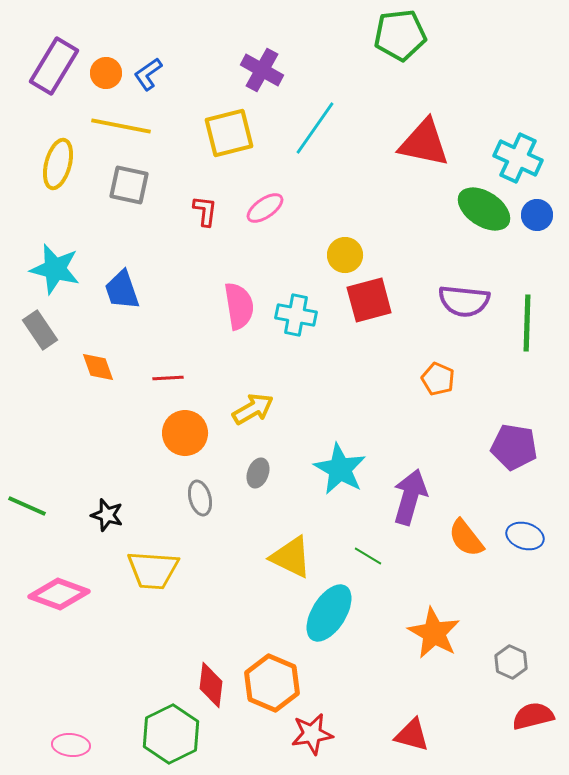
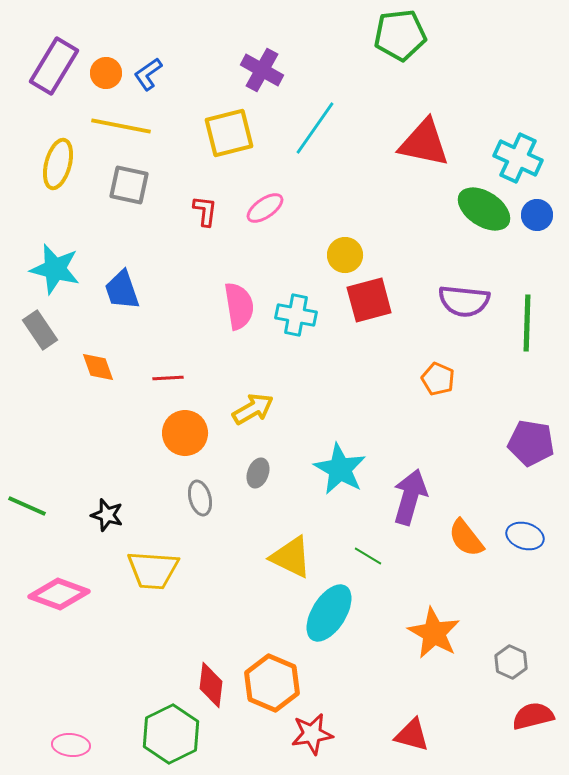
purple pentagon at (514, 447): moved 17 px right, 4 px up
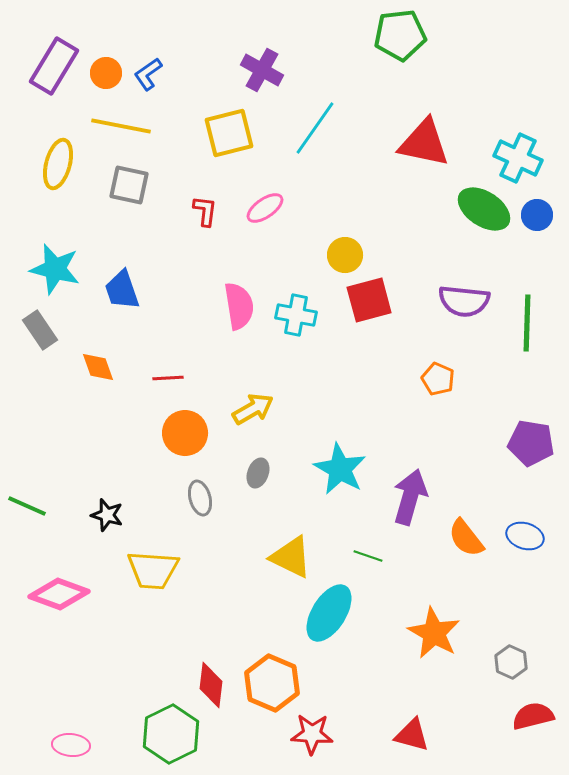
green line at (368, 556): rotated 12 degrees counterclockwise
red star at (312, 734): rotated 12 degrees clockwise
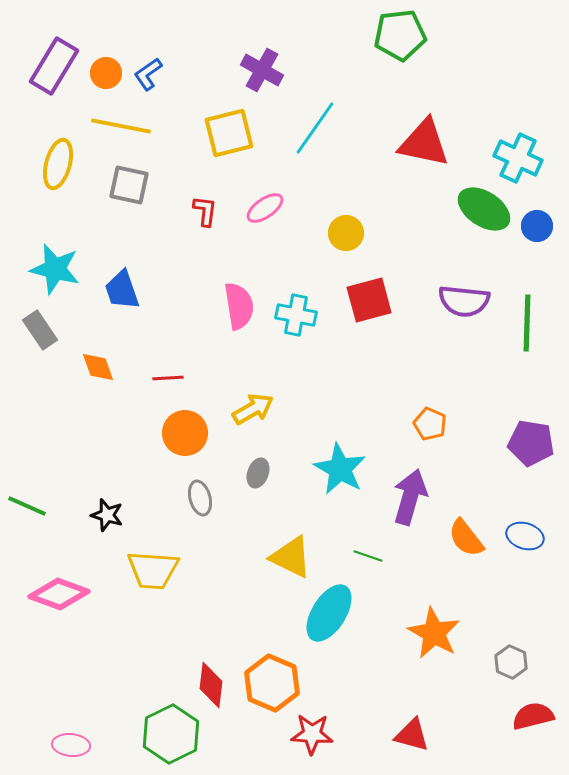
blue circle at (537, 215): moved 11 px down
yellow circle at (345, 255): moved 1 px right, 22 px up
orange pentagon at (438, 379): moved 8 px left, 45 px down
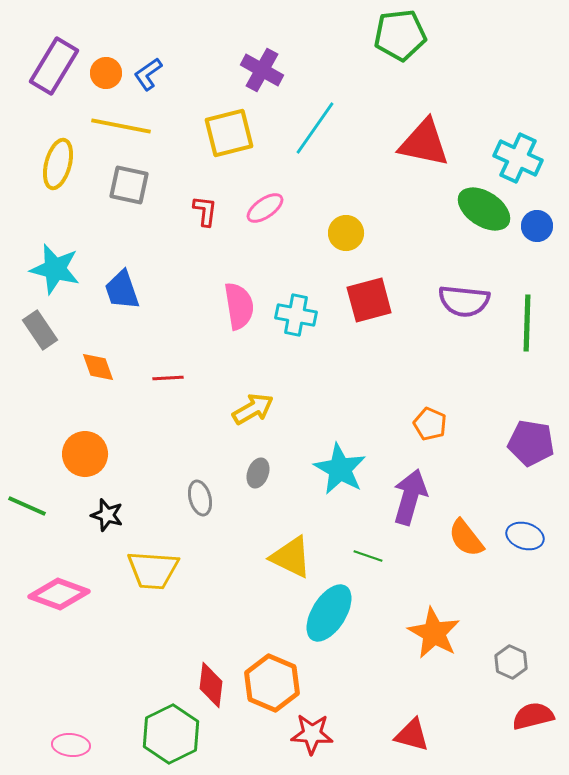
orange circle at (185, 433): moved 100 px left, 21 px down
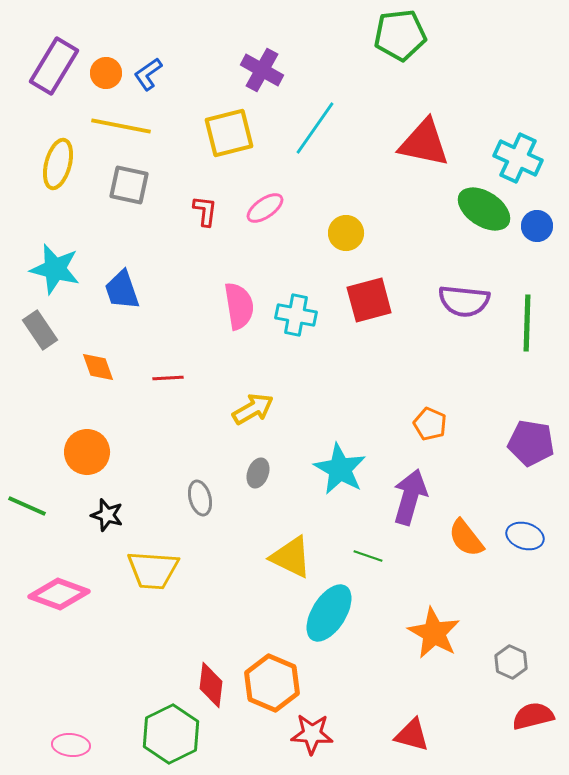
orange circle at (85, 454): moved 2 px right, 2 px up
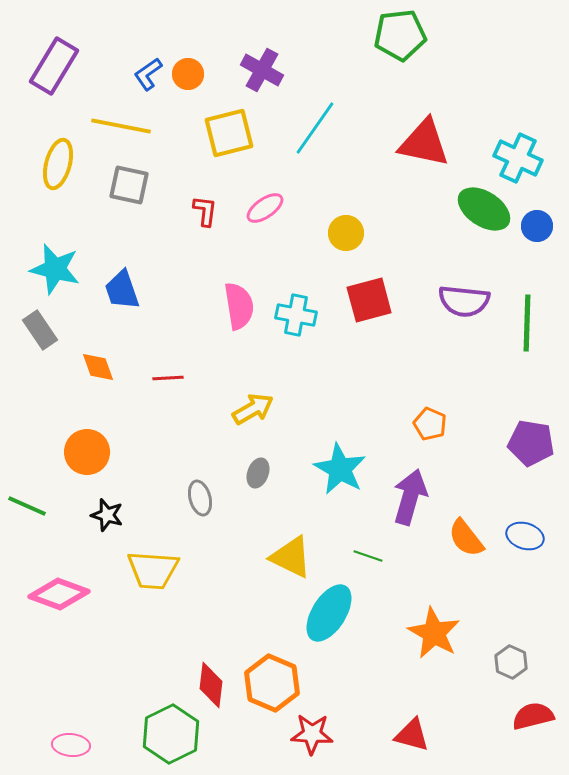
orange circle at (106, 73): moved 82 px right, 1 px down
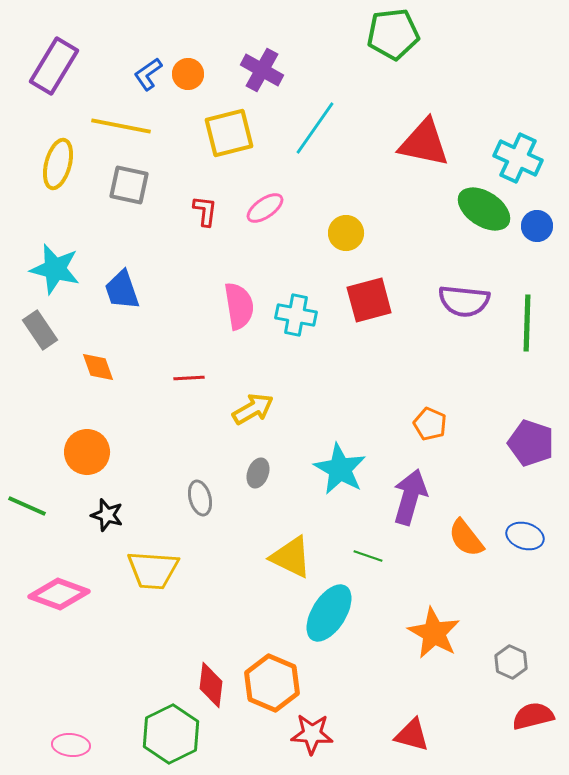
green pentagon at (400, 35): moved 7 px left, 1 px up
red line at (168, 378): moved 21 px right
purple pentagon at (531, 443): rotated 9 degrees clockwise
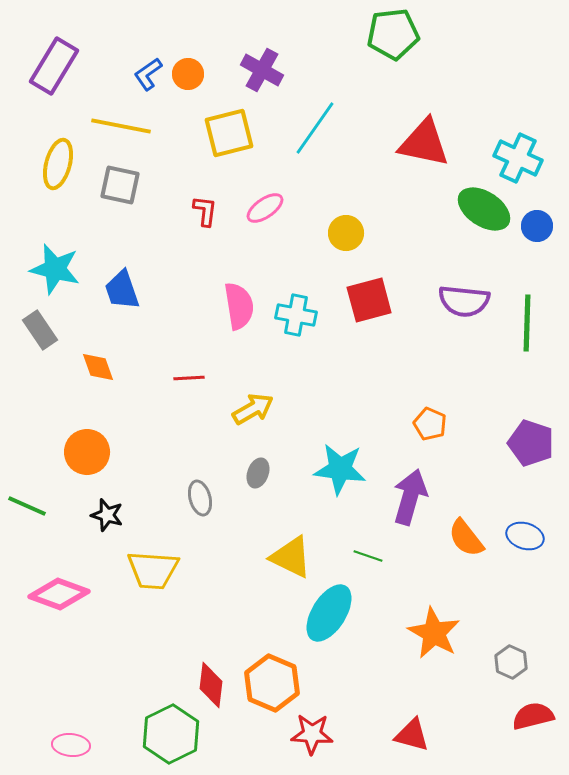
gray square at (129, 185): moved 9 px left
cyan star at (340, 469): rotated 22 degrees counterclockwise
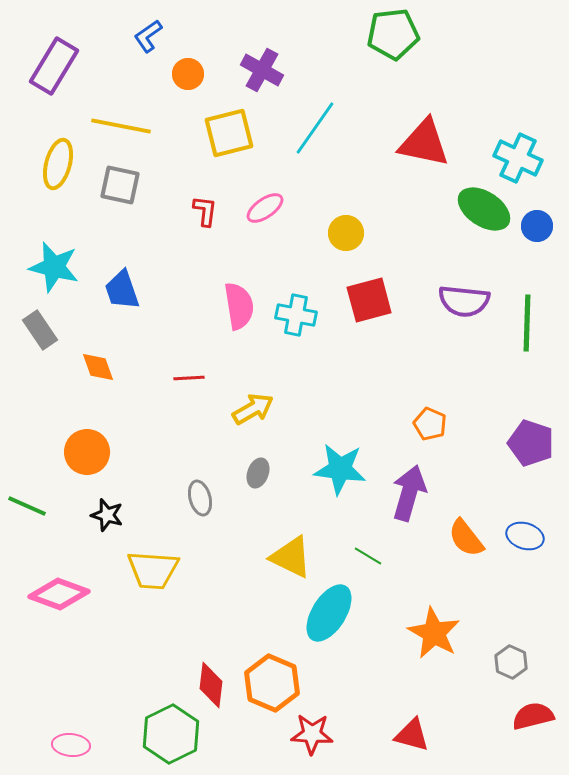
blue L-shape at (148, 74): moved 38 px up
cyan star at (55, 269): moved 1 px left, 2 px up
purple arrow at (410, 497): moved 1 px left, 4 px up
green line at (368, 556): rotated 12 degrees clockwise
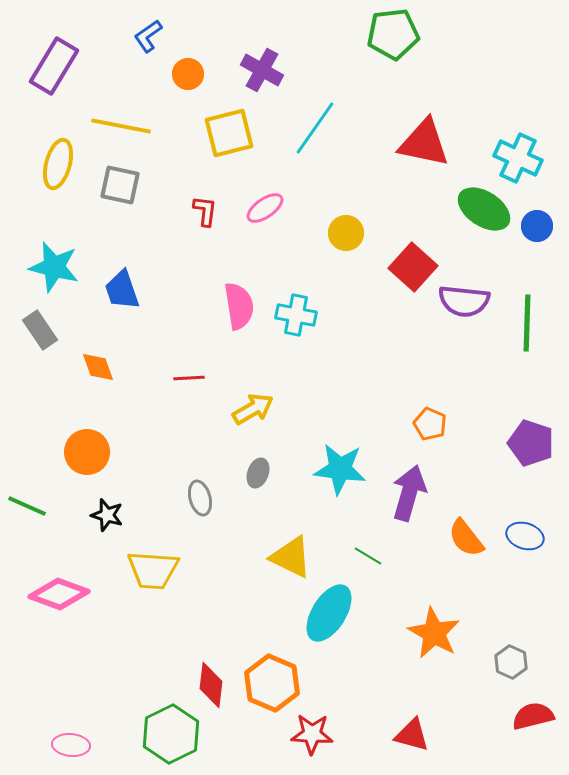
red square at (369, 300): moved 44 px right, 33 px up; rotated 33 degrees counterclockwise
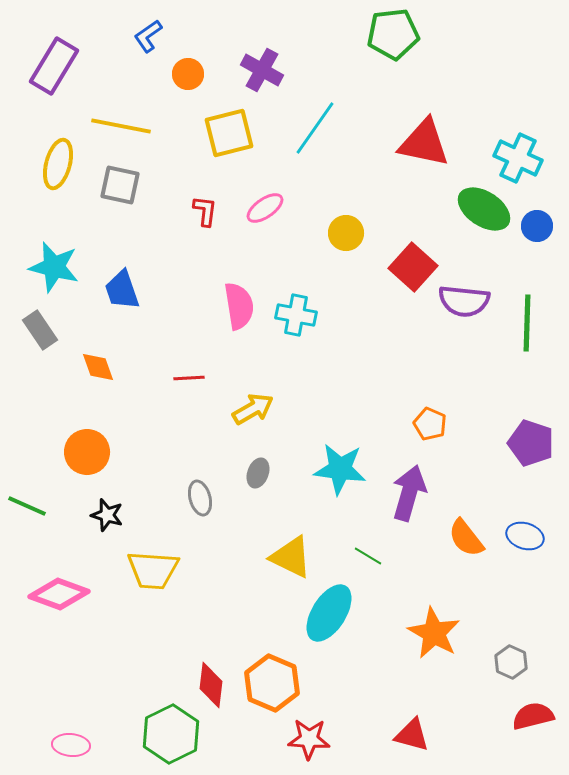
red star at (312, 734): moved 3 px left, 5 px down
